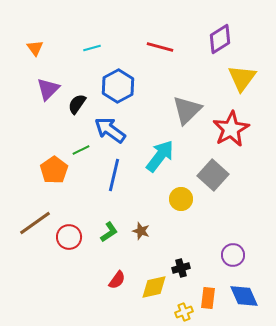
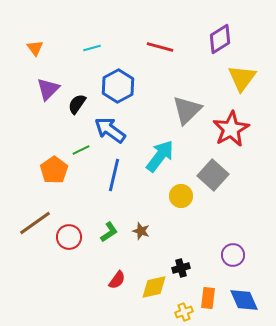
yellow circle: moved 3 px up
blue diamond: moved 4 px down
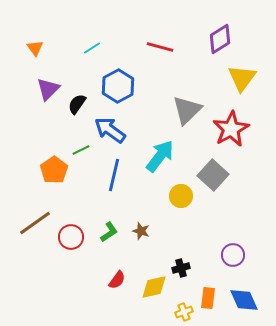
cyan line: rotated 18 degrees counterclockwise
red circle: moved 2 px right
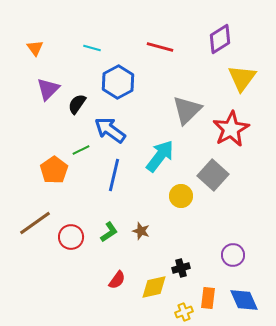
cyan line: rotated 48 degrees clockwise
blue hexagon: moved 4 px up
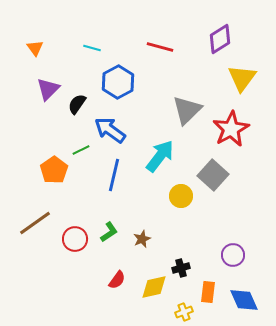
brown star: moved 1 px right, 8 px down; rotated 30 degrees clockwise
red circle: moved 4 px right, 2 px down
orange rectangle: moved 6 px up
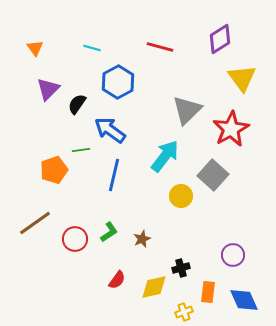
yellow triangle: rotated 12 degrees counterclockwise
green line: rotated 18 degrees clockwise
cyan arrow: moved 5 px right
orange pentagon: rotated 16 degrees clockwise
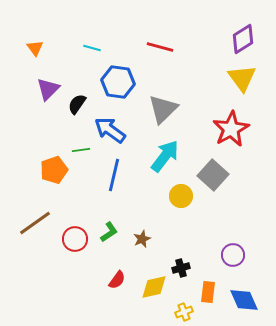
purple diamond: moved 23 px right
blue hexagon: rotated 24 degrees counterclockwise
gray triangle: moved 24 px left, 1 px up
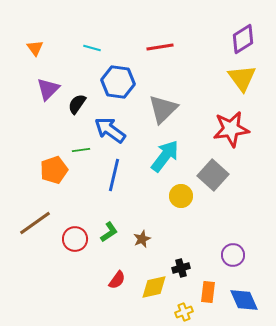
red line: rotated 24 degrees counterclockwise
red star: rotated 21 degrees clockwise
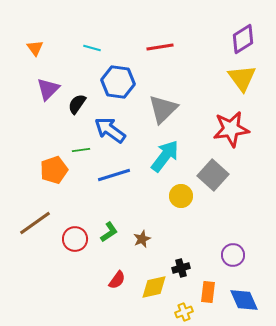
blue line: rotated 60 degrees clockwise
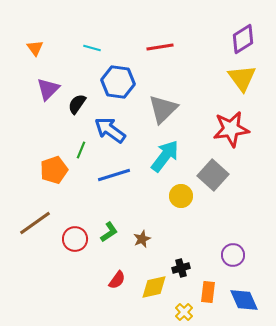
green line: rotated 60 degrees counterclockwise
yellow cross: rotated 24 degrees counterclockwise
